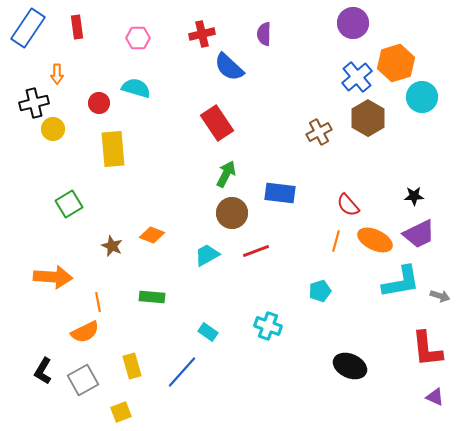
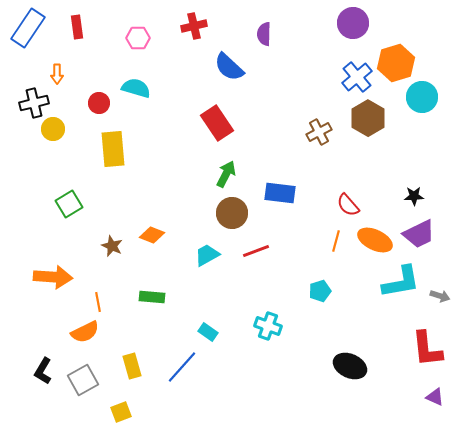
red cross at (202, 34): moved 8 px left, 8 px up
blue line at (182, 372): moved 5 px up
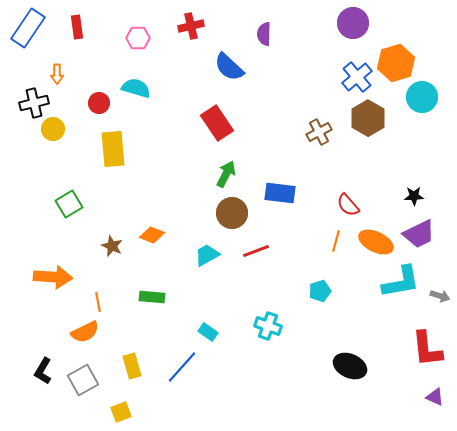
red cross at (194, 26): moved 3 px left
orange ellipse at (375, 240): moved 1 px right, 2 px down
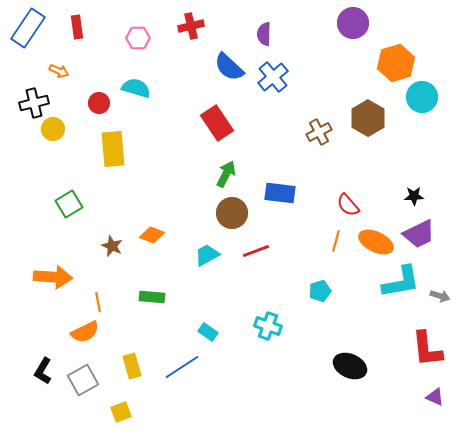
orange arrow at (57, 74): moved 2 px right, 3 px up; rotated 66 degrees counterclockwise
blue cross at (357, 77): moved 84 px left
blue line at (182, 367): rotated 15 degrees clockwise
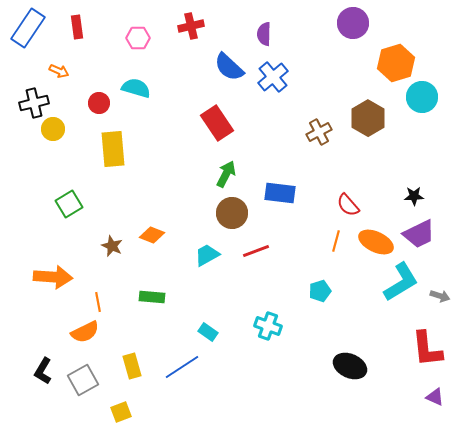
cyan L-shape at (401, 282): rotated 21 degrees counterclockwise
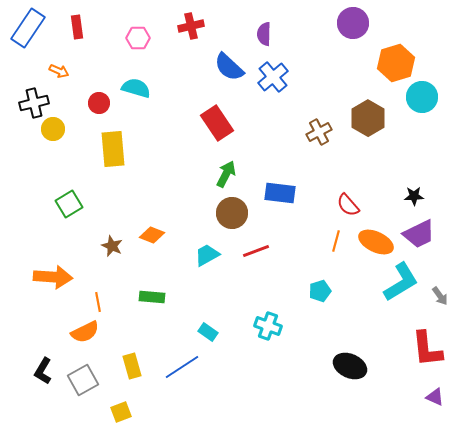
gray arrow at (440, 296): rotated 36 degrees clockwise
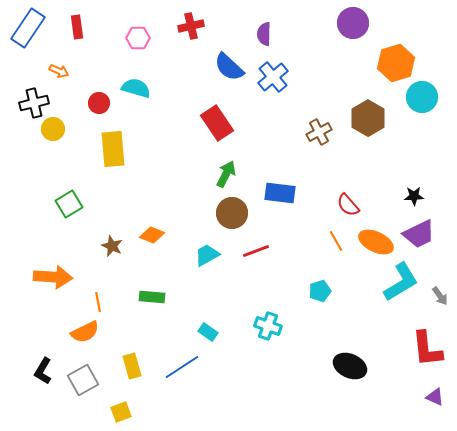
orange line at (336, 241): rotated 45 degrees counterclockwise
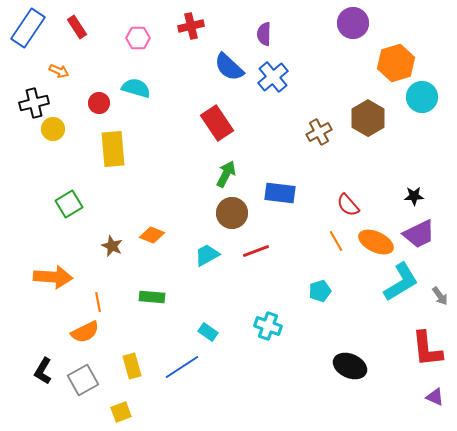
red rectangle at (77, 27): rotated 25 degrees counterclockwise
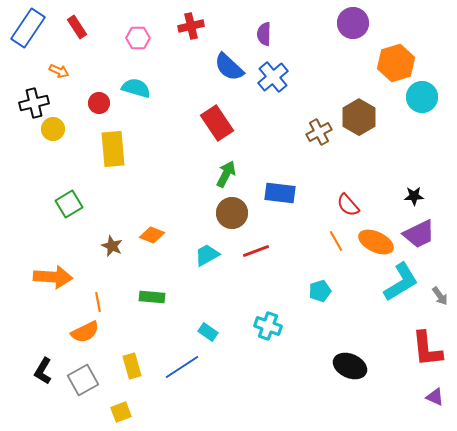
brown hexagon at (368, 118): moved 9 px left, 1 px up
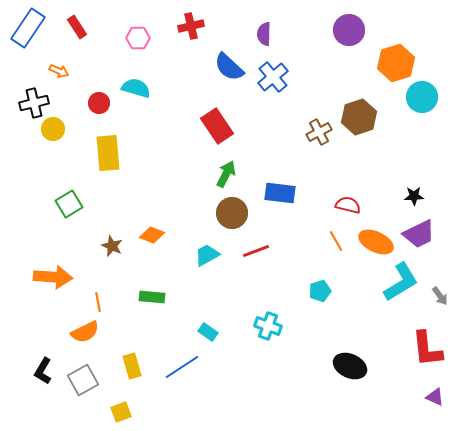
purple circle at (353, 23): moved 4 px left, 7 px down
brown hexagon at (359, 117): rotated 12 degrees clockwise
red rectangle at (217, 123): moved 3 px down
yellow rectangle at (113, 149): moved 5 px left, 4 px down
red semicircle at (348, 205): rotated 145 degrees clockwise
